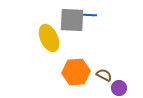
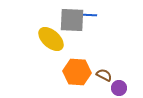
yellow ellipse: moved 2 px right, 1 px down; rotated 24 degrees counterclockwise
orange hexagon: moved 1 px right; rotated 8 degrees clockwise
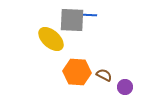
purple circle: moved 6 px right, 1 px up
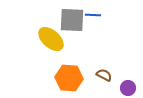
blue line: moved 4 px right
orange hexagon: moved 8 px left, 6 px down
purple circle: moved 3 px right, 1 px down
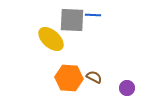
brown semicircle: moved 10 px left, 2 px down
purple circle: moved 1 px left
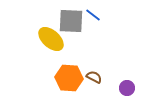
blue line: rotated 35 degrees clockwise
gray square: moved 1 px left, 1 px down
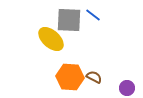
gray square: moved 2 px left, 1 px up
orange hexagon: moved 1 px right, 1 px up
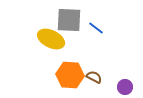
blue line: moved 3 px right, 13 px down
yellow ellipse: rotated 16 degrees counterclockwise
orange hexagon: moved 2 px up
purple circle: moved 2 px left, 1 px up
